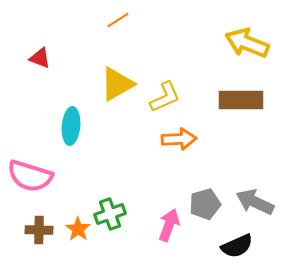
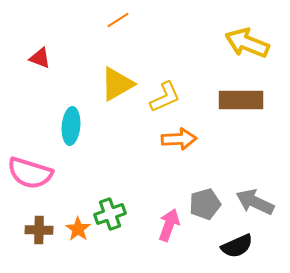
pink semicircle: moved 3 px up
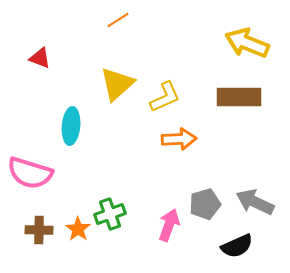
yellow triangle: rotated 12 degrees counterclockwise
brown rectangle: moved 2 px left, 3 px up
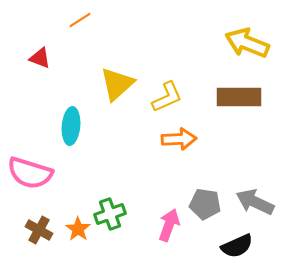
orange line: moved 38 px left
yellow L-shape: moved 2 px right
gray pentagon: rotated 24 degrees clockwise
brown cross: rotated 28 degrees clockwise
